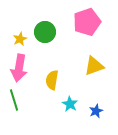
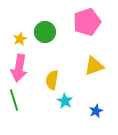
cyan star: moved 5 px left, 3 px up
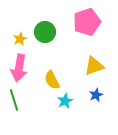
yellow semicircle: rotated 36 degrees counterclockwise
cyan star: rotated 14 degrees clockwise
blue star: moved 16 px up
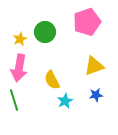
blue star: rotated 16 degrees clockwise
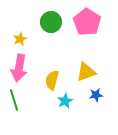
pink pentagon: rotated 20 degrees counterclockwise
green circle: moved 6 px right, 10 px up
yellow triangle: moved 8 px left, 6 px down
yellow semicircle: rotated 42 degrees clockwise
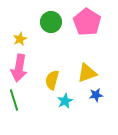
yellow triangle: moved 1 px right, 1 px down
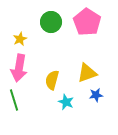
cyan star: moved 1 px right, 1 px down; rotated 21 degrees counterclockwise
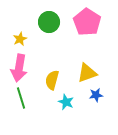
green circle: moved 2 px left
green line: moved 7 px right, 2 px up
